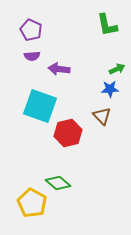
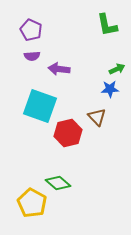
brown triangle: moved 5 px left, 1 px down
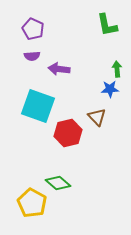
purple pentagon: moved 2 px right, 1 px up
green arrow: rotated 70 degrees counterclockwise
cyan square: moved 2 px left
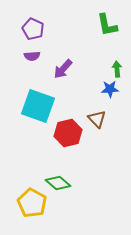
purple arrow: moved 4 px right; rotated 55 degrees counterclockwise
brown triangle: moved 2 px down
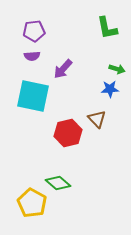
green L-shape: moved 3 px down
purple pentagon: moved 1 px right, 2 px down; rotated 30 degrees counterclockwise
green arrow: rotated 112 degrees clockwise
cyan square: moved 5 px left, 10 px up; rotated 8 degrees counterclockwise
